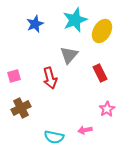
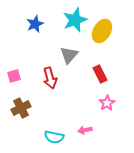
red rectangle: moved 1 px down
pink star: moved 6 px up
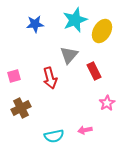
blue star: rotated 18 degrees clockwise
red rectangle: moved 6 px left, 3 px up
cyan semicircle: moved 1 px up; rotated 24 degrees counterclockwise
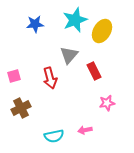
pink star: rotated 21 degrees clockwise
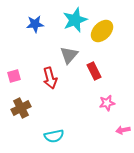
yellow ellipse: rotated 15 degrees clockwise
pink arrow: moved 38 px right
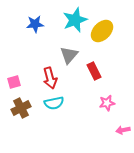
pink square: moved 6 px down
cyan semicircle: moved 33 px up
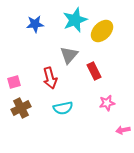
cyan semicircle: moved 9 px right, 5 px down
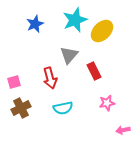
blue star: rotated 18 degrees counterclockwise
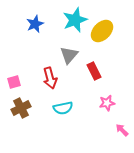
pink arrow: moved 1 px left; rotated 56 degrees clockwise
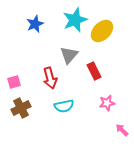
cyan semicircle: moved 1 px right, 2 px up
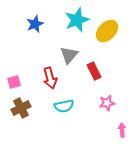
cyan star: moved 2 px right
yellow ellipse: moved 5 px right
pink arrow: rotated 40 degrees clockwise
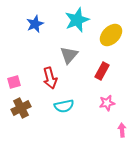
yellow ellipse: moved 4 px right, 4 px down
red rectangle: moved 8 px right; rotated 54 degrees clockwise
